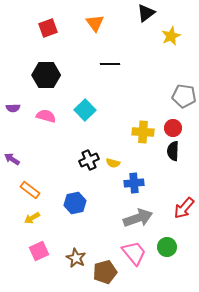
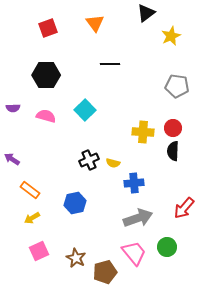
gray pentagon: moved 7 px left, 10 px up
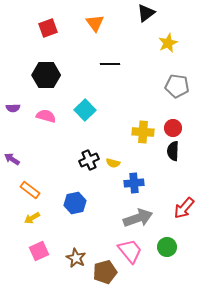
yellow star: moved 3 px left, 7 px down
pink trapezoid: moved 4 px left, 2 px up
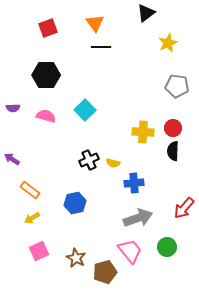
black line: moved 9 px left, 17 px up
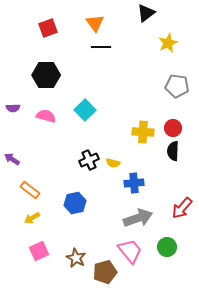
red arrow: moved 2 px left
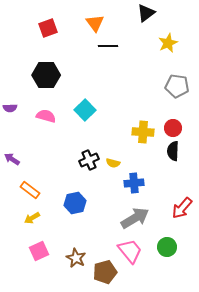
black line: moved 7 px right, 1 px up
purple semicircle: moved 3 px left
gray arrow: moved 3 px left; rotated 12 degrees counterclockwise
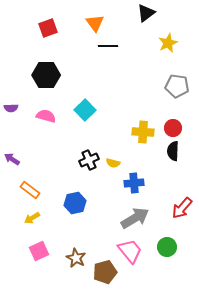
purple semicircle: moved 1 px right
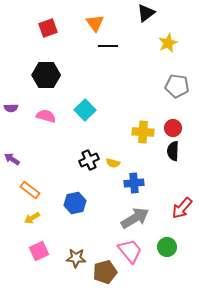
brown star: rotated 24 degrees counterclockwise
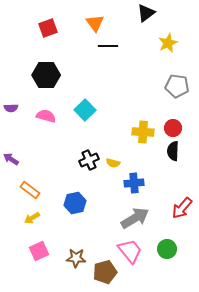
purple arrow: moved 1 px left
green circle: moved 2 px down
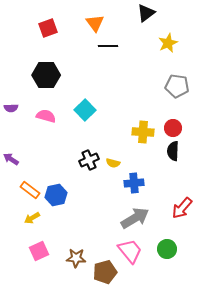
blue hexagon: moved 19 px left, 8 px up
